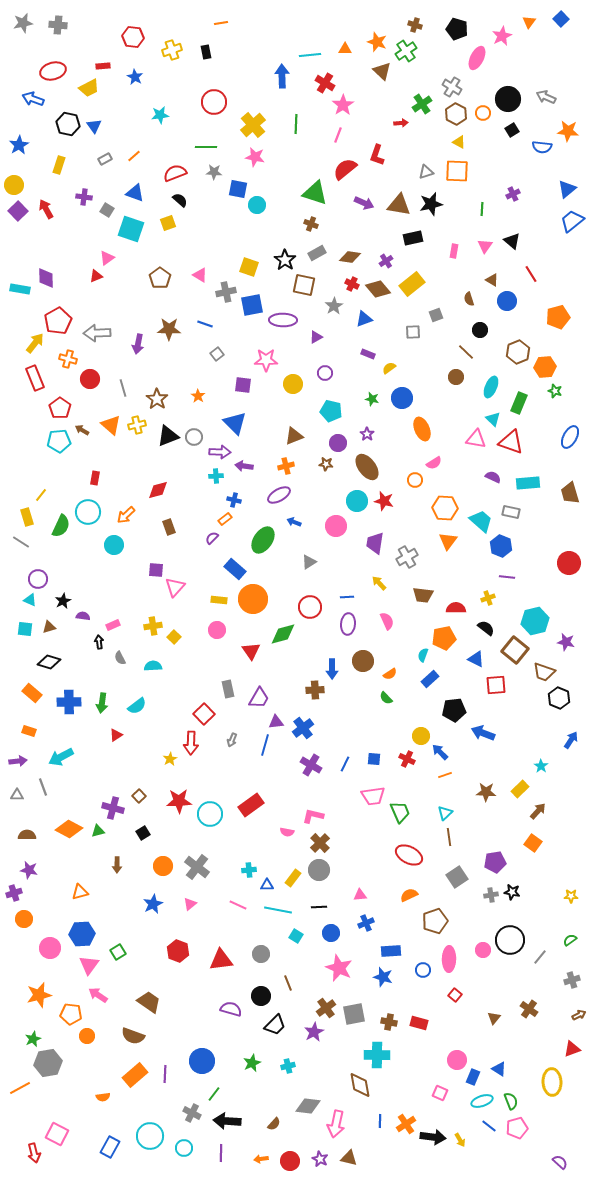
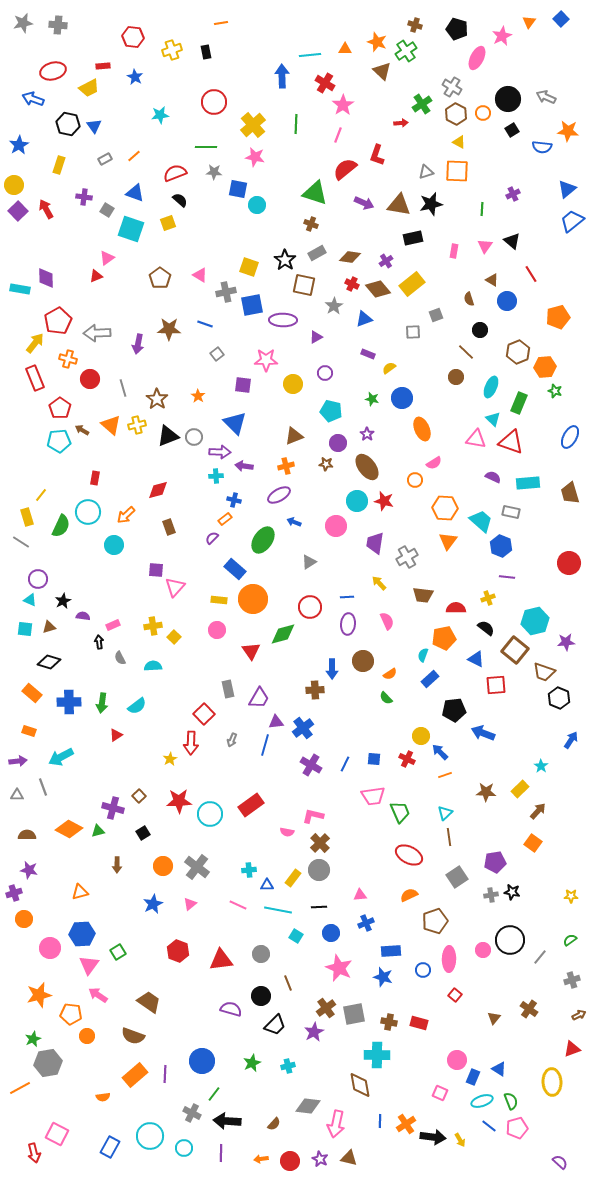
purple star at (566, 642): rotated 18 degrees counterclockwise
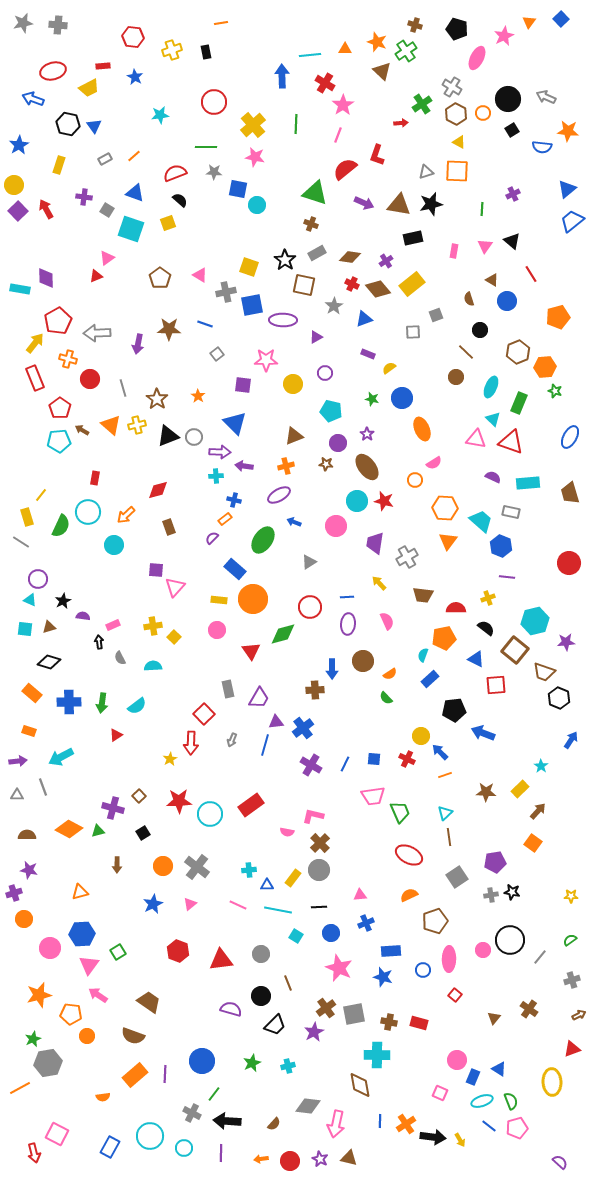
pink star at (502, 36): moved 2 px right
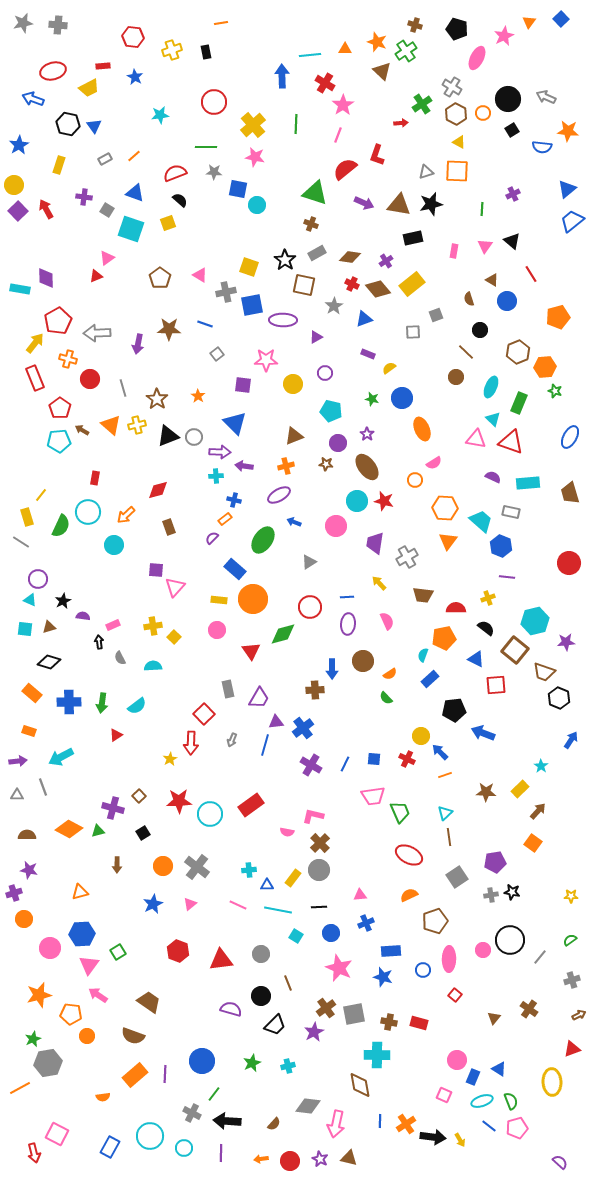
pink square at (440, 1093): moved 4 px right, 2 px down
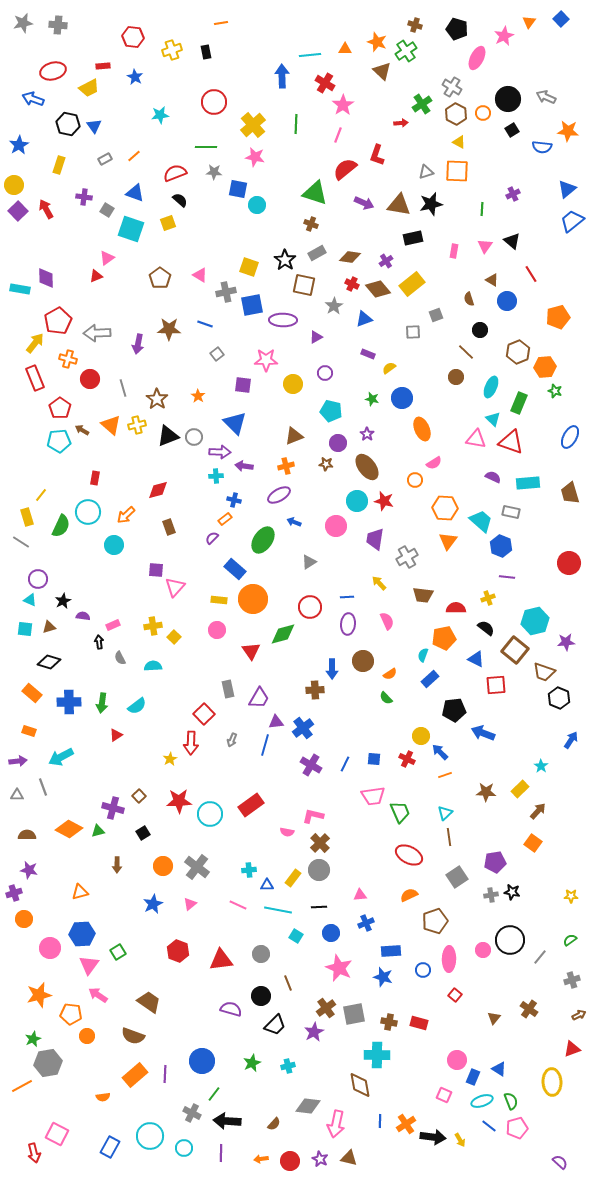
purple trapezoid at (375, 543): moved 4 px up
orange line at (20, 1088): moved 2 px right, 2 px up
